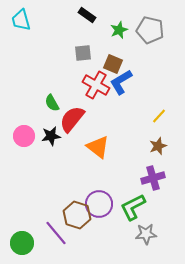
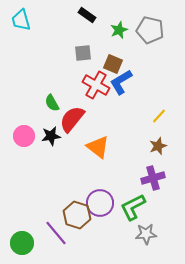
purple circle: moved 1 px right, 1 px up
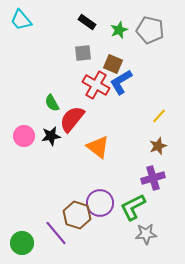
black rectangle: moved 7 px down
cyan trapezoid: rotated 25 degrees counterclockwise
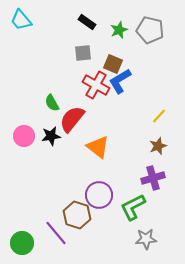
blue L-shape: moved 1 px left, 1 px up
purple circle: moved 1 px left, 8 px up
gray star: moved 5 px down
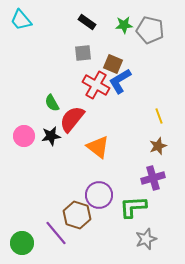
green star: moved 5 px right, 5 px up; rotated 18 degrees clockwise
yellow line: rotated 63 degrees counterclockwise
green L-shape: rotated 24 degrees clockwise
gray star: rotated 15 degrees counterclockwise
